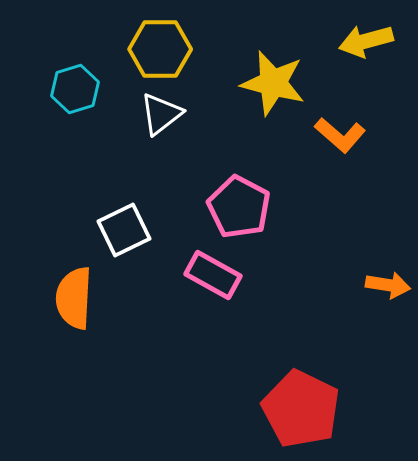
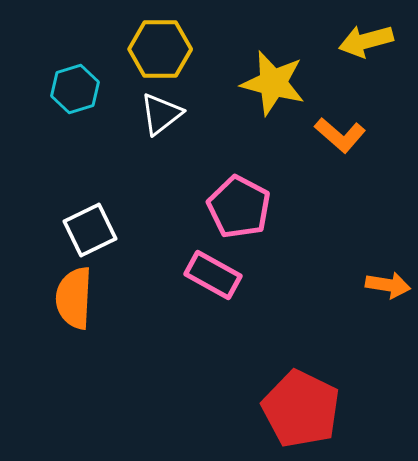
white square: moved 34 px left
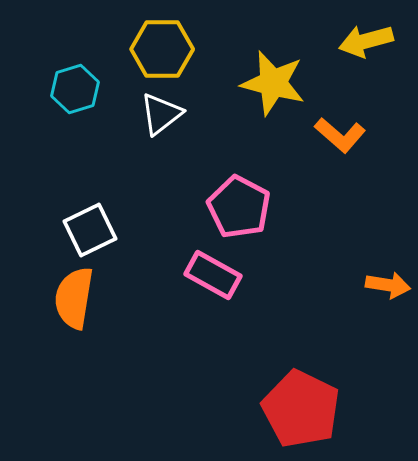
yellow hexagon: moved 2 px right
orange semicircle: rotated 6 degrees clockwise
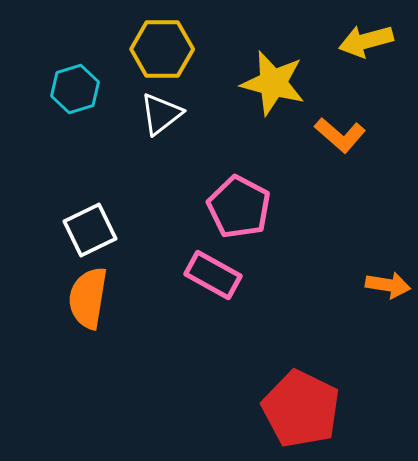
orange semicircle: moved 14 px right
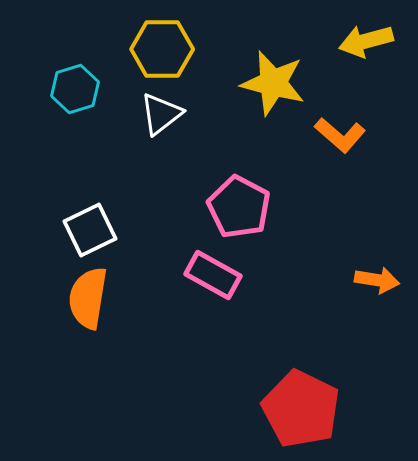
orange arrow: moved 11 px left, 5 px up
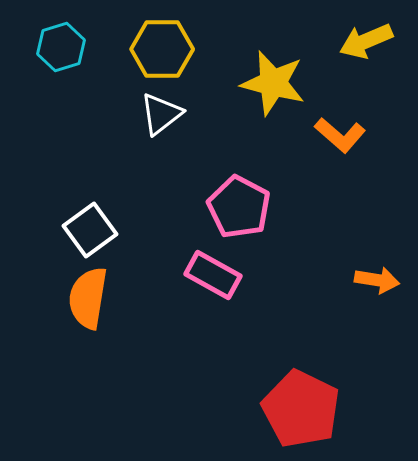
yellow arrow: rotated 8 degrees counterclockwise
cyan hexagon: moved 14 px left, 42 px up
white square: rotated 10 degrees counterclockwise
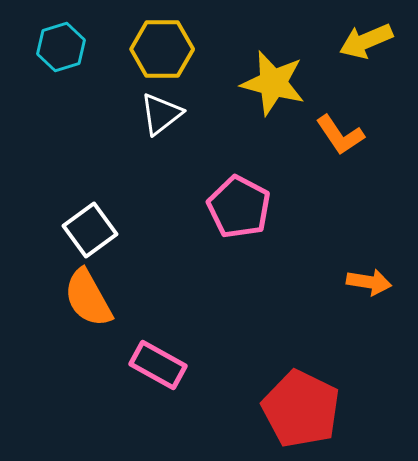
orange L-shape: rotated 15 degrees clockwise
pink rectangle: moved 55 px left, 90 px down
orange arrow: moved 8 px left, 2 px down
orange semicircle: rotated 38 degrees counterclockwise
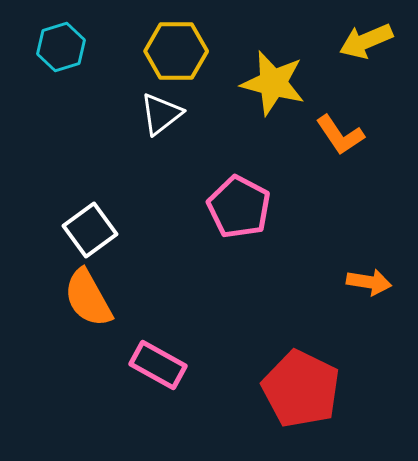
yellow hexagon: moved 14 px right, 2 px down
red pentagon: moved 20 px up
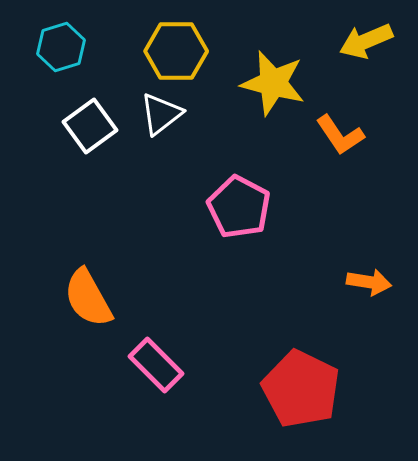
white square: moved 104 px up
pink rectangle: moved 2 px left; rotated 16 degrees clockwise
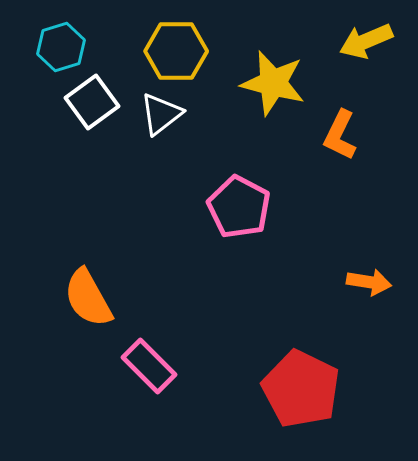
white square: moved 2 px right, 24 px up
orange L-shape: rotated 60 degrees clockwise
pink rectangle: moved 7 px left, 1 px down
